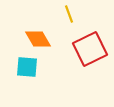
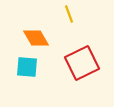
orange diamond: moved 2 px left, 1 px up
red square: moved 8 px left, 14 px down
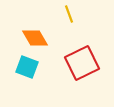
orange diamond: moved 1 px left
cyan square: rotated 15 degrees clockwise
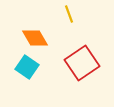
red square: rotated 8 degrees counterclockwise
cyan square: rotated 15 degrees clockwise
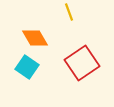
yellow line: moved 2 px up
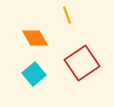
yellow line: moved 2 px left, 3 px down
cyan square: moved 7 px right, 7 px down; rotated 15 degrees clockwise
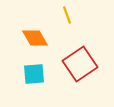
red square: moved 2 px left, 1 px down
cyan square: rotated 35 degrees clockwise
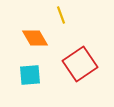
yellow line: moved 6 px left
cyan square: moved 4 px left, 1 px down
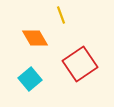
cyan square: moved 4 px down; rotated 35 degrees counterclockwise
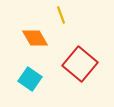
red square: rotated 16 degrees counterclockwise
cyan square: rotated 15 degrees counterclockwise
